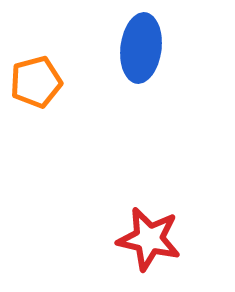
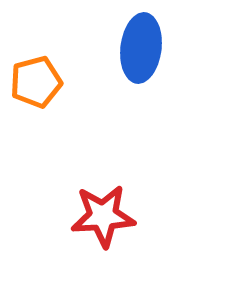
red star: moved 46 px left, 23 px up; rotated 16 degrees counterclockwise
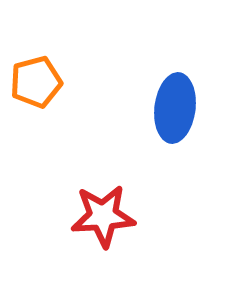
blue ellipse: moved 34 px right, 60 px down
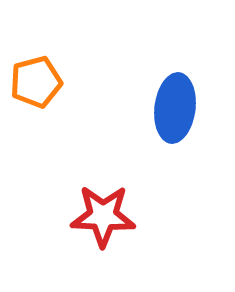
red star: rotated 6 degrees clockwise
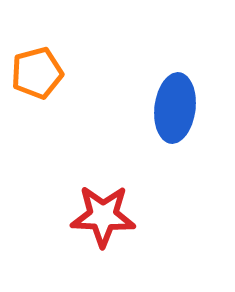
orange pentagon: moved 1 px right, 9 px up
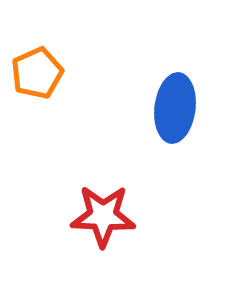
orange pentagon: rotated 9 degrees counterclockwise
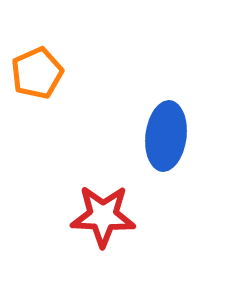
blue ellipse: moved 9 px left, 28 px down
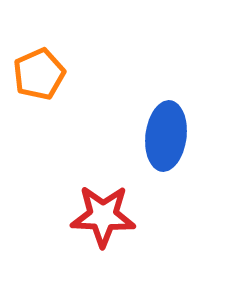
orange pentagon: moved 2 px right, 1 px down
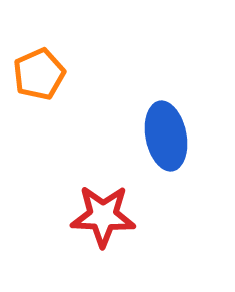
blue ellipse: rotated 18 degrees counterclockwise
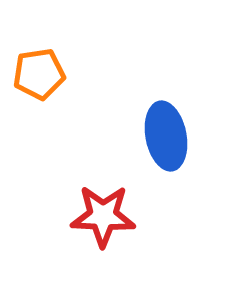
orange pentagon: rotated 15 degrees clockwise
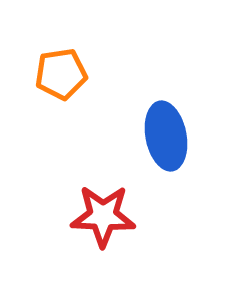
orange pentagon: moved 22 px right
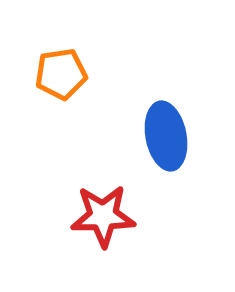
red star: rotated 4 degrees counterclockwise
